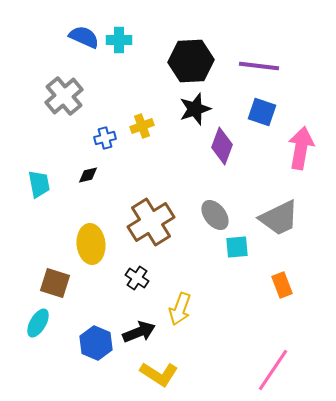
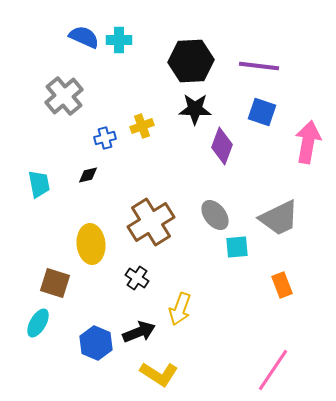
black star: rotated 20 degrees clockwise
pink arrow: moved 7 px right, 6 px up
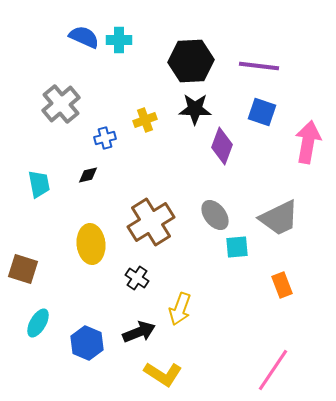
gray cross: moved 3 px left, 8 px down
yellow cross: moved 3 px right, 6 px up
brown square: moved 32 px left, 14 px up
blue hexagon: moved 9 px left
yellow L-shape: moved 4 px right
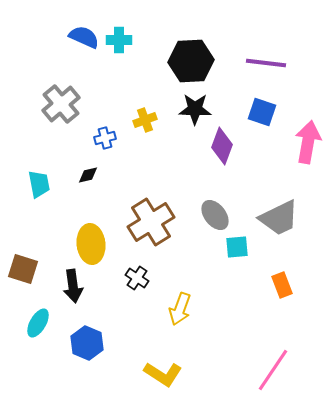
purple line: moved 7 px right, 3 px up
black arrow: moved 66 px left, 46 px up; rotated 104 degrees clockwise
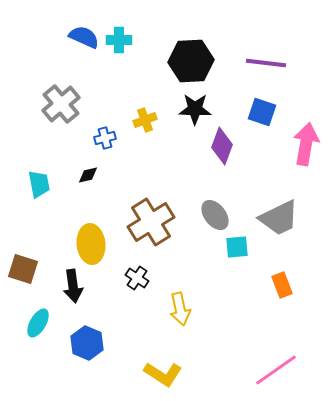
pink arrow: moved 2 px left, 2 px down
yellow arrow: rotated 32 degrees counterclockwise
pink line: moved 3 px right; rotated 21 degrees clockwise
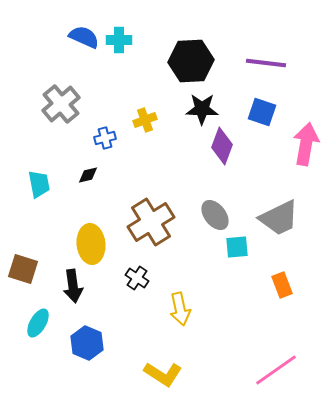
black star: moved 7 px right
